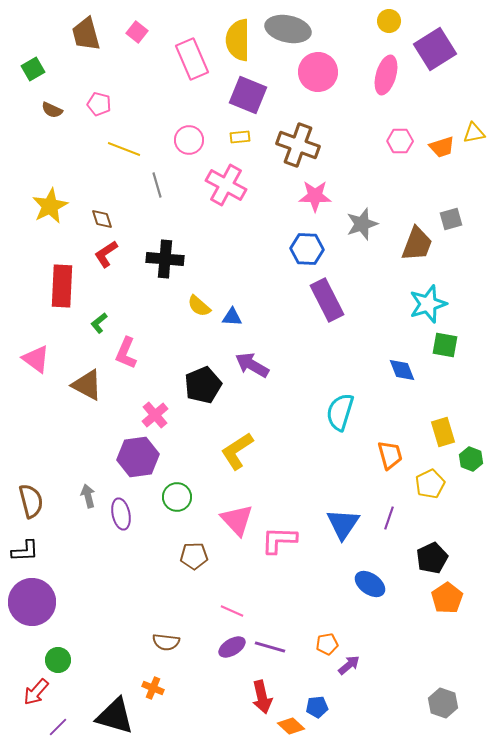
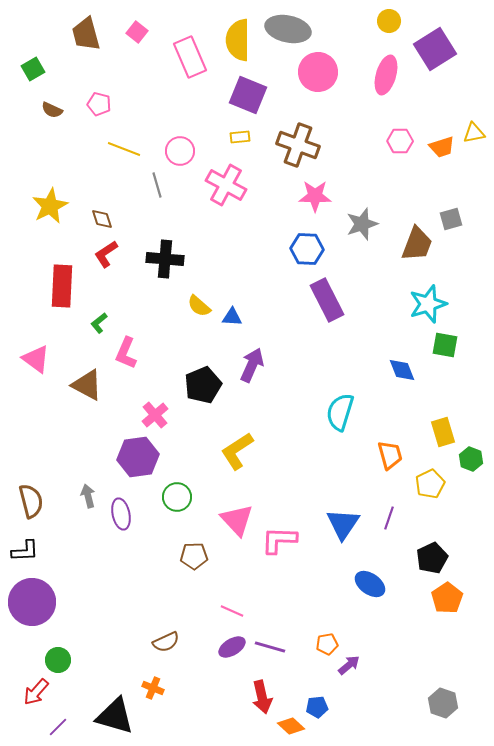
pink rectangle at (192, 59): moved 2 px left, 2 px up
pink circle at (189, 140): moved 9 px left, 11 px down
purple arrow at (252, 365): rotated 84 degrees clockwise
brown semicircle at (166, 642): rotated 32 degrees counterclockwise
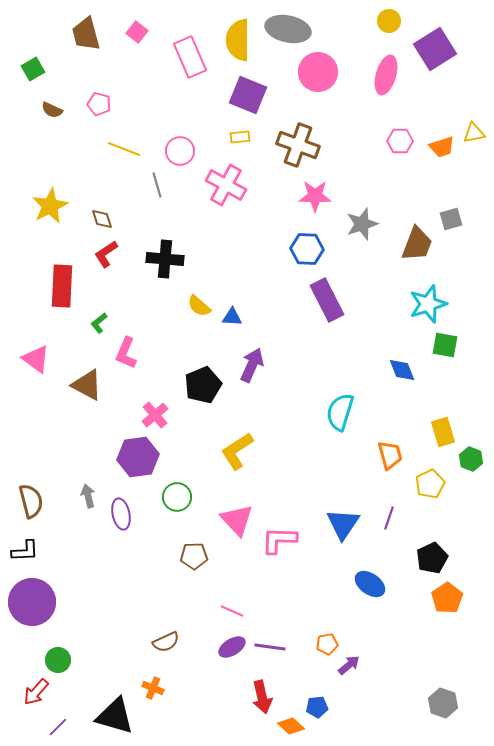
purple line at (270, 647): rotated 8 degrees counterclockwise
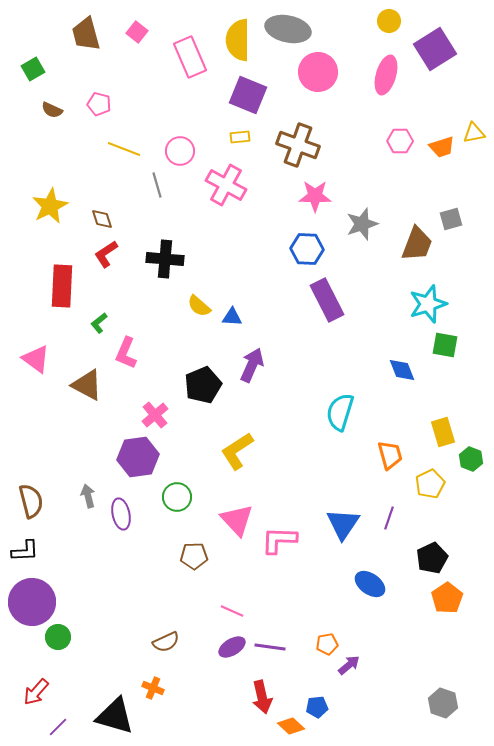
green circle at (58, 660): moved 23 px up
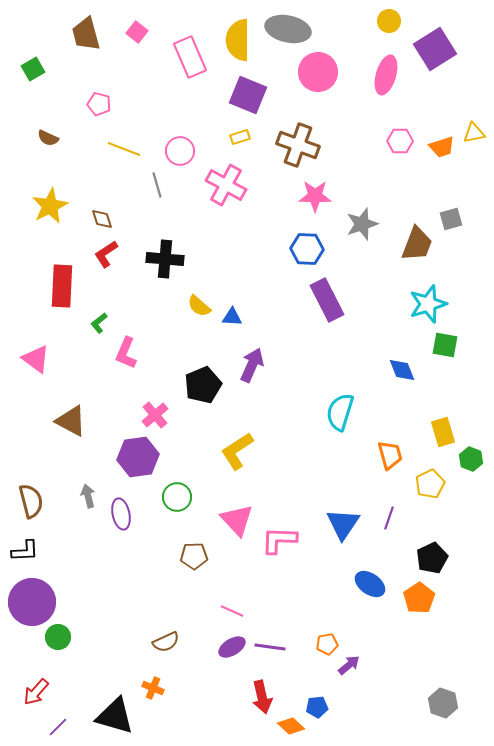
brown semicircle at (52, 110): moved 4 px left, 28 px down
yellow rectangle at (240, 137): rotated 12 degrees counterclockwise
brown triangle at (87, 385): moved 16 px left, 36 px down
orange pentagon at (447, 598): moved 28 px left
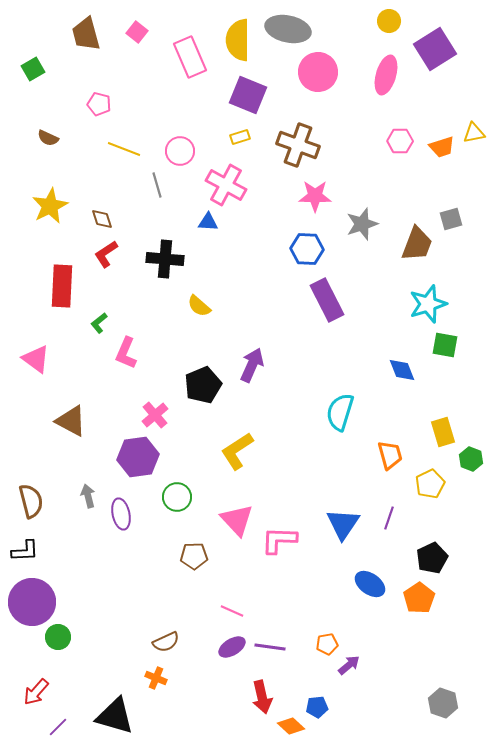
blue triangle at (232, 317): moved 24 px left, 95 px up
orange cross at (153, 688): moved 3 px right, 10 px up
